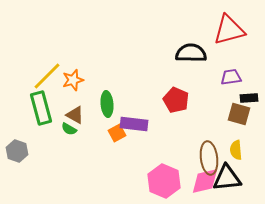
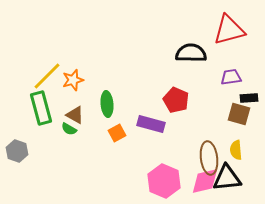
purple rectangle: moved 17 px right; rotated 8 degrees clockwise
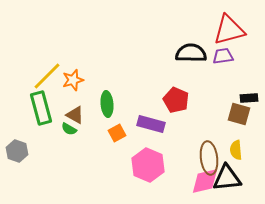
purple trapezoid: moved 8 px left, 21 px up
pink hexagon: moved 16 px left, 16 px up
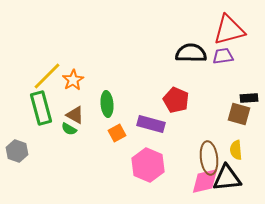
orange star: rotated 15 degrees counterclockwise
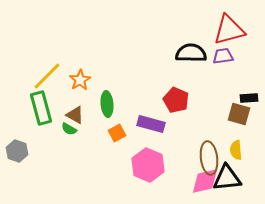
orange star: moved 7 px right
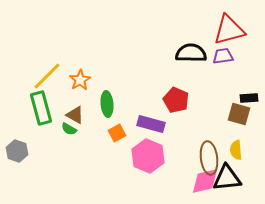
pink hexagon: moved 9 px up
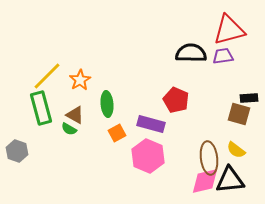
yellow semicircle: rotated 48 degrees counterclockwise
black triangle: moved 3 px right, 2 px down
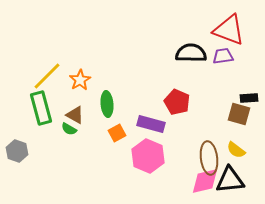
red triangle: rotated 36 degrees clockwise
red pentagon: moved 1 px right, 2 px down
